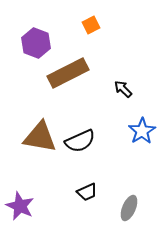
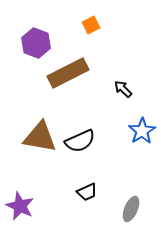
gray ellipse: moved 2 px right, 1 px down
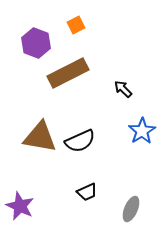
orange square: moved 15 px left
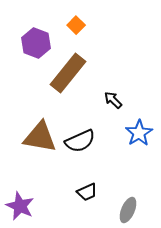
orange square: rotated 18 degrees counterclockwise
brown rectangle: rotated 24 degrees counterclockwise
black arrow: moved 10 px left, 11 px down
blue star: moved 3 px left, 2 px down
gray ellipse: moved 3 px left, 1 px down
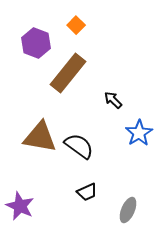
black semicircle: moved 1 px left, 5 px down; rotated 120 degrees counterclockwise
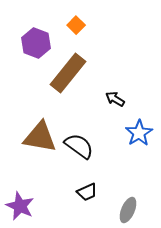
black arrow: moved 2 px right, 1 px up; rotated 12 degrees counterclockwise
